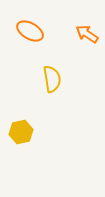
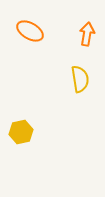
orange arrow: rotated 65 degrees clockwise
yellow semicircle: moved 28 px right
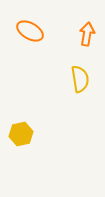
yellow hexagon: moved 2 px down
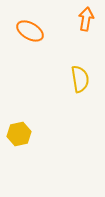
orange arrow: moved 1 px left, 15 px up
yellow hexagon: moved 2 px left
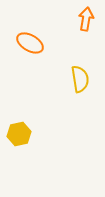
orange ellipse: moved 12 px down
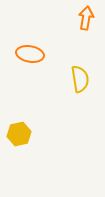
orange arrow: moved 1 px up
orange ellipse: moved 11 px down; rotated 20 degrees counterclockwise
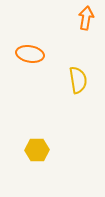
yellow semicircle: moved 2 px left, 1 px down
yellow hexagon: moved 18 px right, 16 px down; rotated 10 degrees clockwise
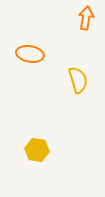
yellow semicircle: rotated 8 degrees counterclockwise
yellow hexagon: rotated 10 degrees clockwise
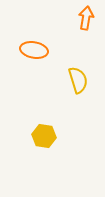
orange ellipse: moved 4 px right, 4 px up
yellow hexagon: moved 7 px right, 14 px up
